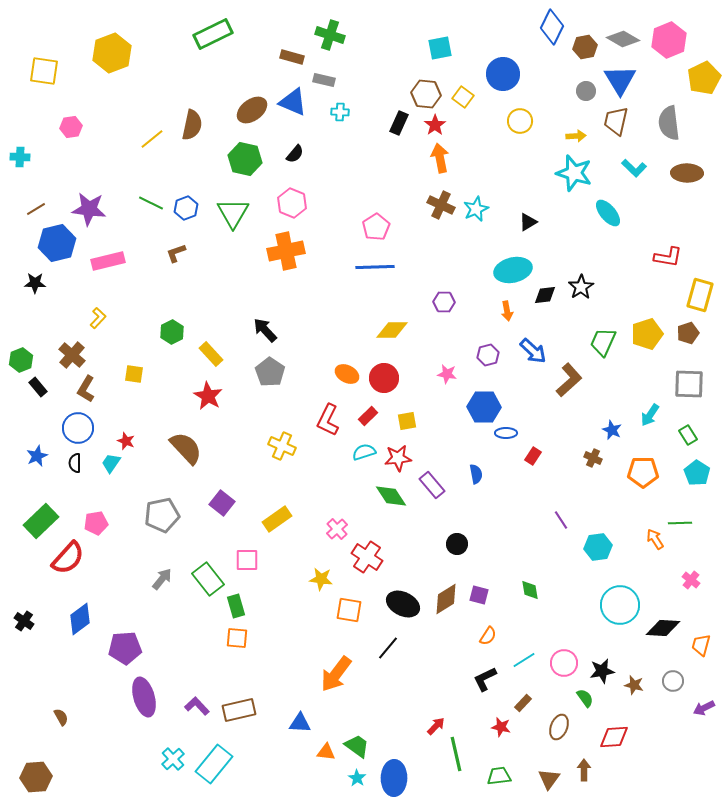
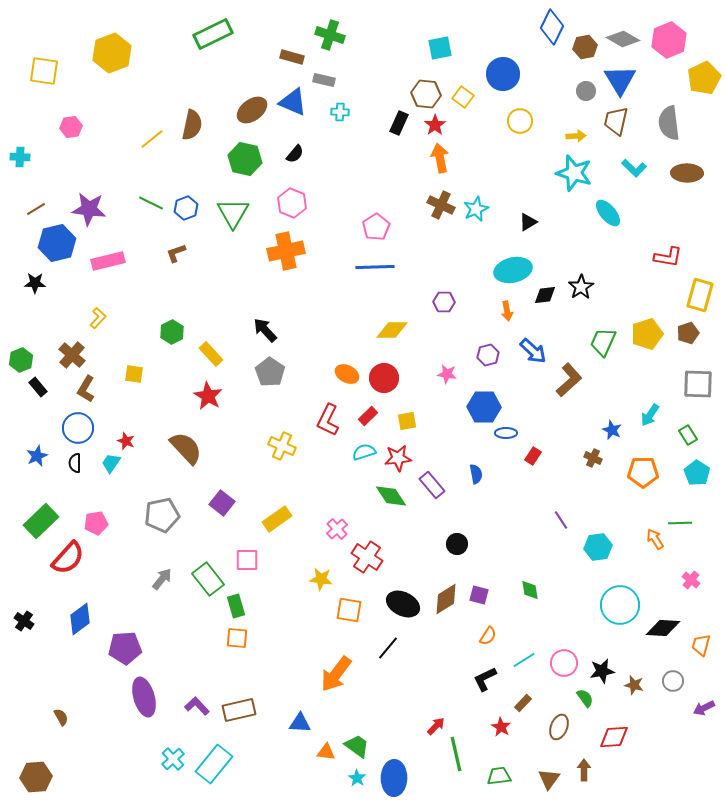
gray square at (689, 384): moved 9 px right
red star at (501, 727): rotated 18 degrees clockwise
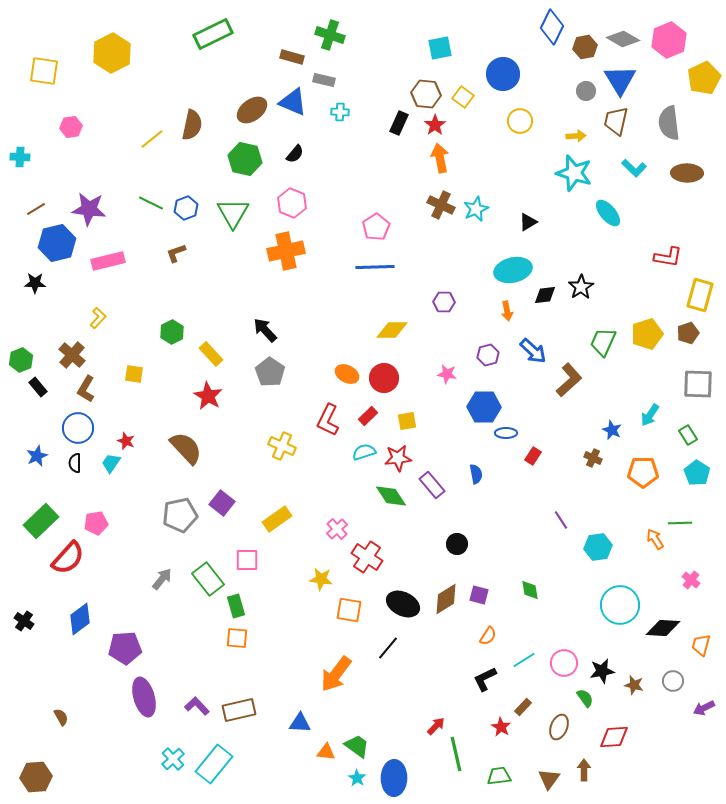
yellow hexagon at (112, 53): rotated 6 degrees counterclockwise
gray pentagon at (162, 515): moved 18 px right
brown rectangle at (523, 703): moved 4 px down
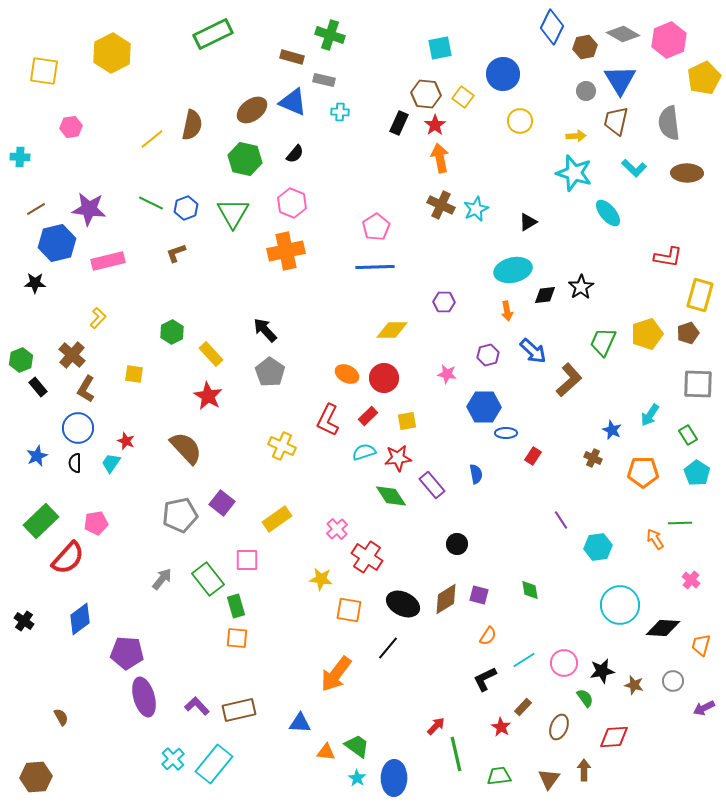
gray diamond at (623, 39): moved 5 px up
purple pentagon at (125, 648): moved 2 px right, 5 px down; rotated 8 degrees clockwise
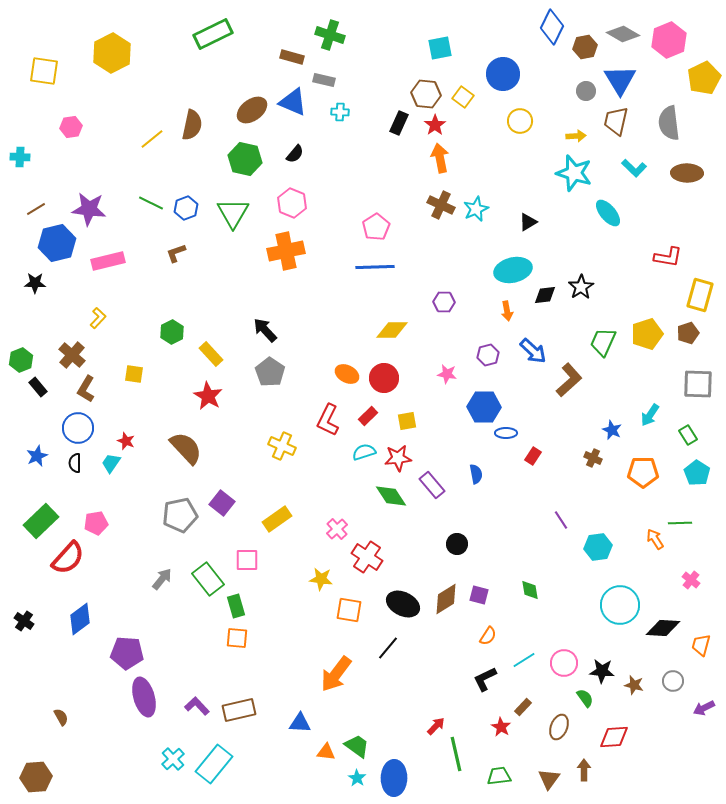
black star at (602, 671): rotated 15 degrees clockwise
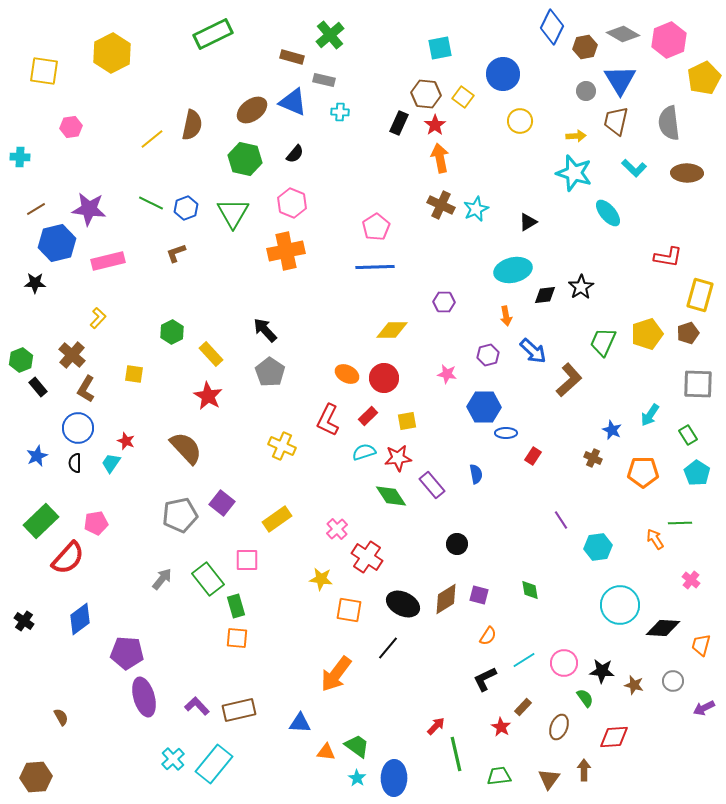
green cross at (330, 35): rotated 32 degrees clockwise
orange arrow at (507, 311): moved 1 px left, 5 px down
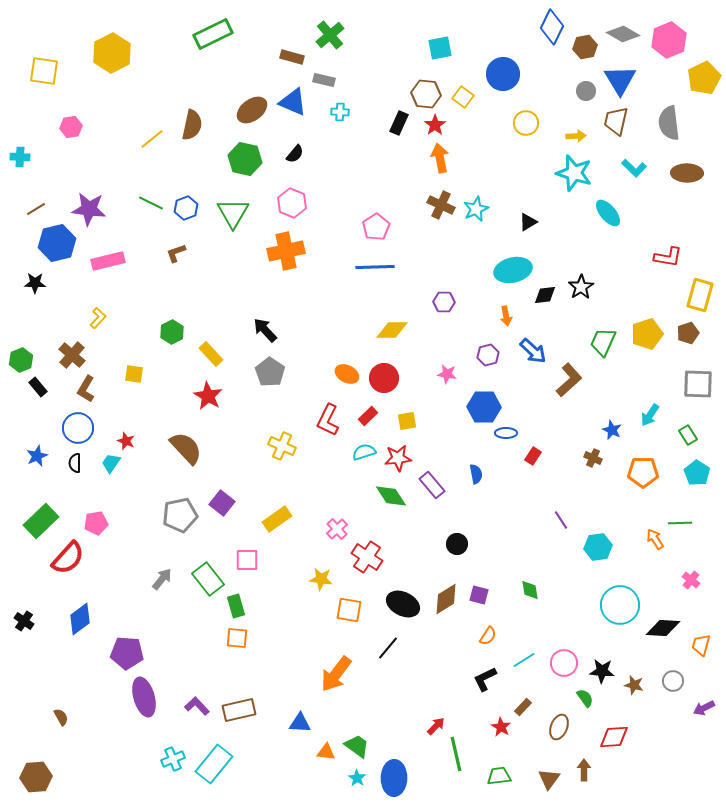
yellow circle at (520, 121): moved 6 px right, 2 px down
cyan cross at (173, 759): rotated 20 degrees clockwise
